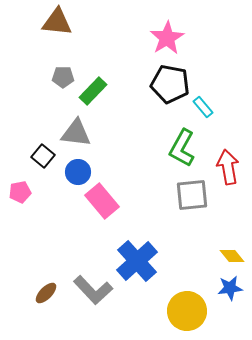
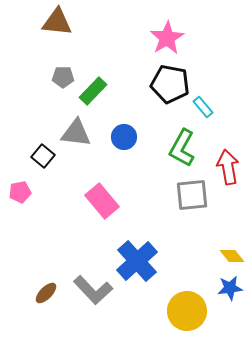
blue circle: moved 46 px right, 35 px up
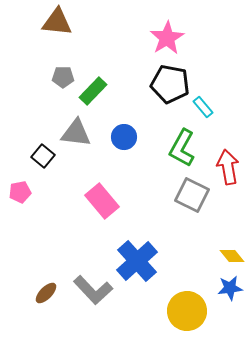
gray square: rotated 32 degrees clockwise
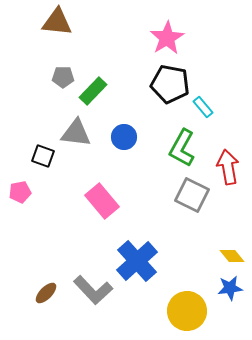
black square: rotated 20 degrees counterclockwise
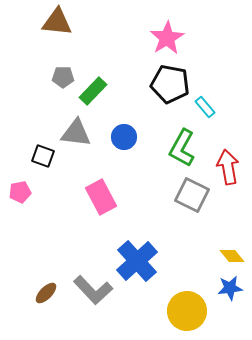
cyan rectangle: moved 2 px right
pink rectangle: moved 1 px left, 4 px up; rotated 12 degrees clockwise
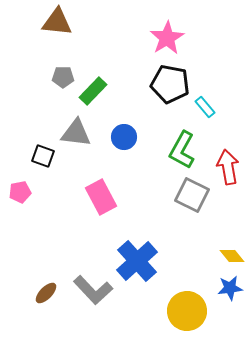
green L-shape: moved 2 px down
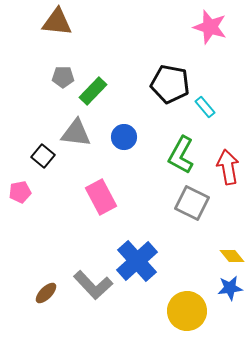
pink star: moved 43 px right, 11 px up; rotated 24 degrees counterclockwise
green L-shape: moved 1 px left, 5 px down
black square: rotated 20 degrees clockwise
gray square: moved 8 px down
gray L-shape: moved 5 px up
